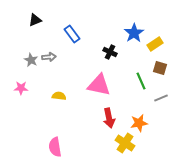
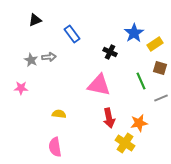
yellow semicircle: moved 18 px down
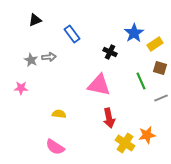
orange star: moved 8 px right, 12 px down
pink semicircle: rotated 48 degrees counterclockwise
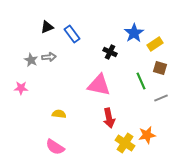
black triangle: moved 12 px right, 7 px down
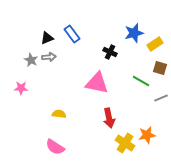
black triangle: moved 11 px down
blue star: rotated 18 degrees clockwise
green line: rotated 36 degrees counterclockwise
pink triangle: moved 2 px left, 2 px up
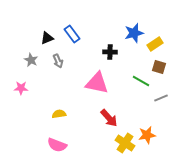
black cross: rotated 24 degrees counterclockwise
gray arrow: moved 9 px right, 4 px down; rotated 72 degrees clockwise
brown square: moved 1 px left, 1 px up
yellow semicircle: rotated 16 degrees counterclockwise
red arrow: rotated 30 degrees counterclockwise
pink semicircle: moved 2 px right, 2 px up; rotated 12 degrees counterclockwise
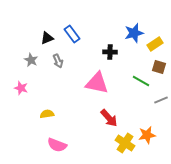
pink star: rotated 16 degrees clockwise
gray line: moved 2 px down
yellow semicircle: moved 12 px left
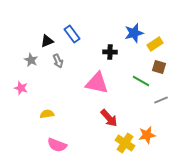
black triangle: moved 3 px down
